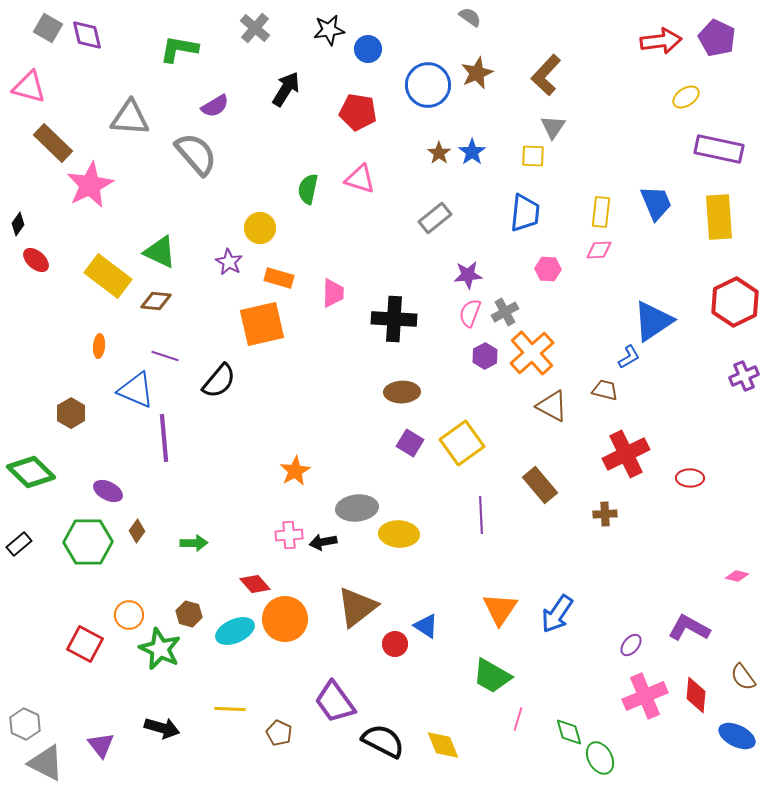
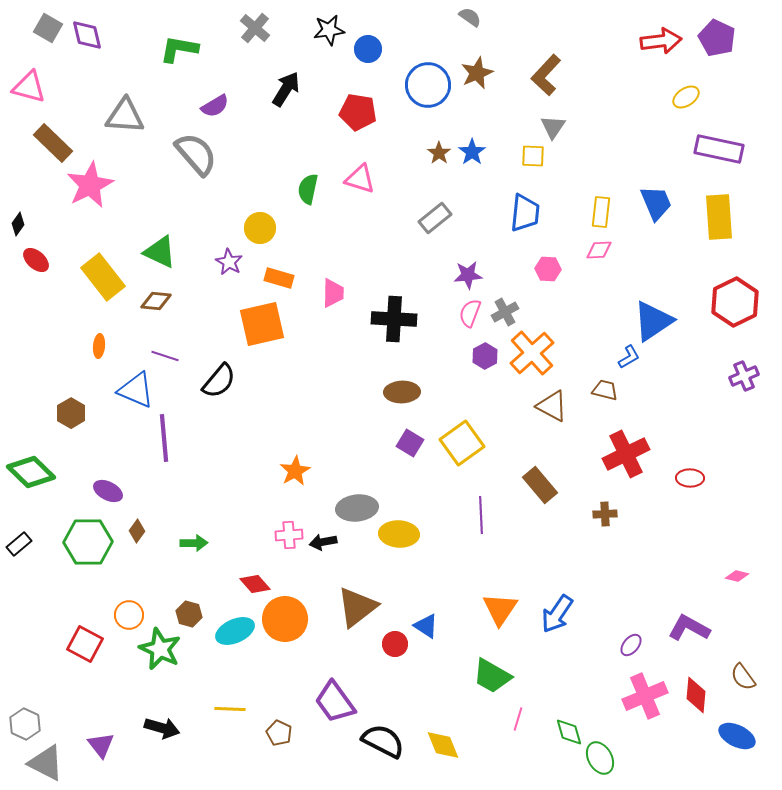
gray triangle at (130, 118): moved 5 px left, 2 px up
yellow rectangle at (108, 276): moved 5 px left, 1 px down; rotated 15 degrees clockwise
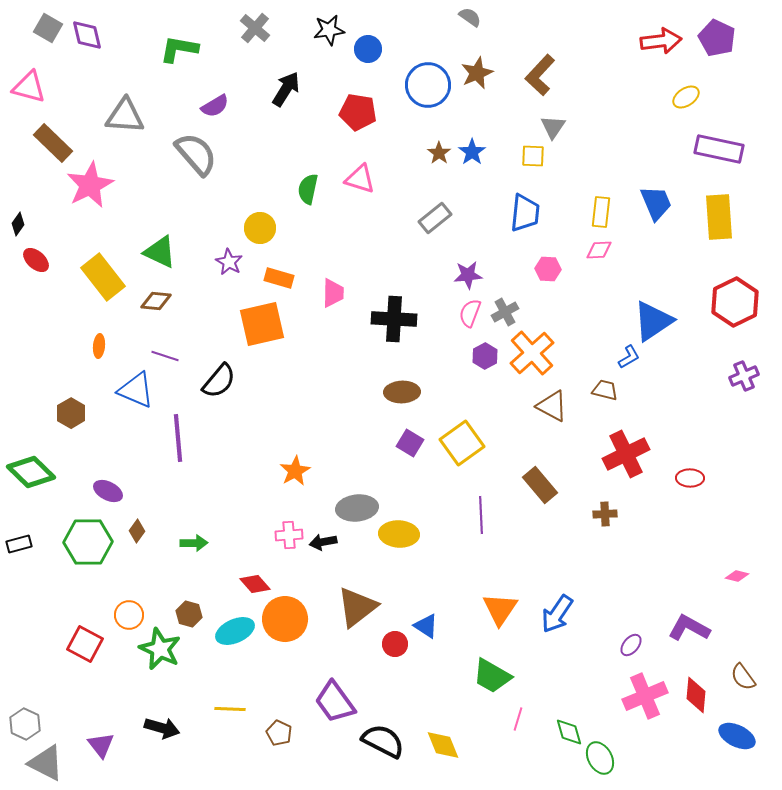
brown L-shape at (546, 75): moved 6 px left
purple line at (164, 438): moved 14 px right
black rectangle at (19, 544): rotated 25 degrees clockwise
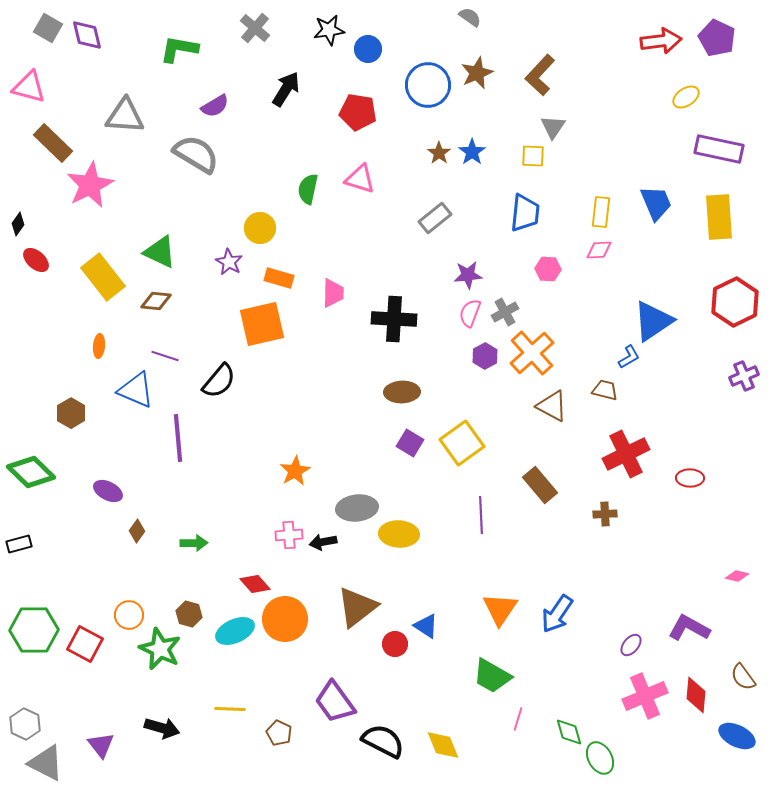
gray semicircle at (196, 154): rotated 18 degrees counterclockwise
green hexagon at (88, 542): moved 54 px left, 88 px down
